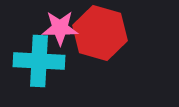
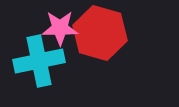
cyan cross: rotated 15 degrees counterclockwise
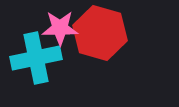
cyan cross: moved 3 px left, 3 px up
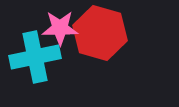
cyan cross: moved 1 px left, 1 px up
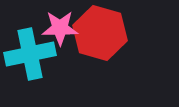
cyan cross: moved 5 px left, 3 px up
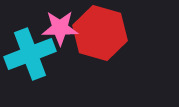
cyan cross: rotated 9 degrees counterclockwise
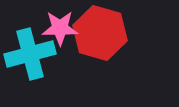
cyan cross: rotated 6 degrees clockwise
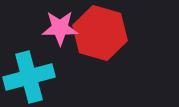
cyan cross: moved 1 px left, 23 px down
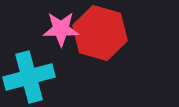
pink star: moved 1 px right, 1 px down
